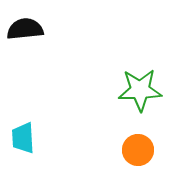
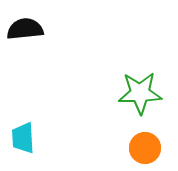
green star: moved 3 px down
orange circle: moved 7 px right, 2 px up
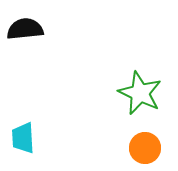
green star: rotated 27 degrees clockwise
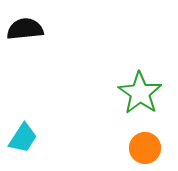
green star: rotated 9 degrees clockwise
cyan trapezoid: rotated 144 degrees counterclockwise
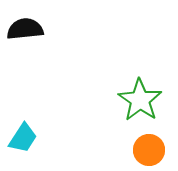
green star: moved 7 px down
orange circle: moved 4 px right, 2 px down
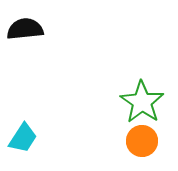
green star: moved 2 px right, 2 px down
orange circle: moved 7 px left, 9 px up
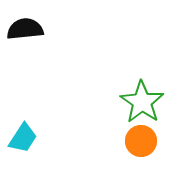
orange circle: moved 1 px left
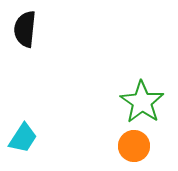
black semicircle: rotated 78 degrees counterclockwise
orange circle: moved 7 px left, 5 px down
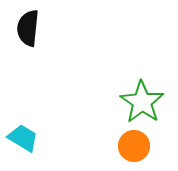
black semicircle: moved 3 px right, 1 px up
cyan trapezoid: rotated 92 degrees counterclockwise
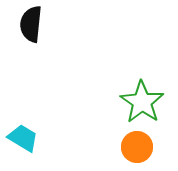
black semicircle: moved 3 px right, 4 px up
orange circle: moved 3 px right, 1 px down
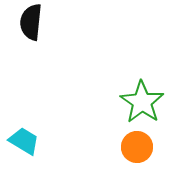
black semicircle: moved 2 px up
cyan trapezoid: moved 1 px right, 3 px down
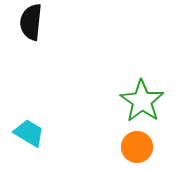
green star: moved 1 px up
cyan trapezoid: moved 5 px right, 8 px up
